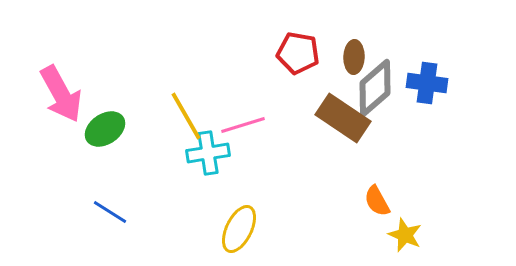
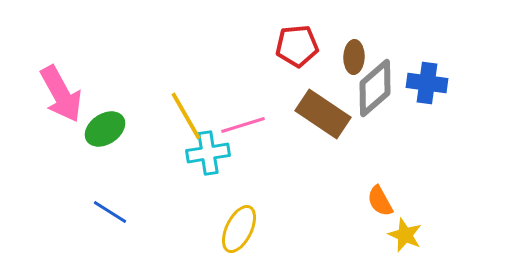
red pentagon: moved 1 px left, 7 px up; rotated 15 degrees counterclockwise
brown rectangle: moved 20 px left, 4 px up
orange semicircle: moved 3 px right
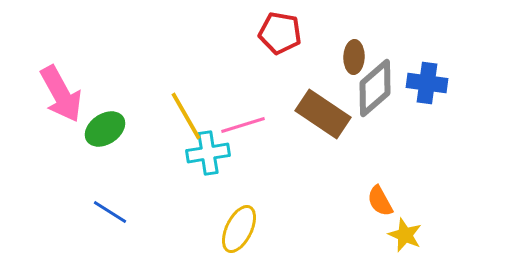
red pentagon: moved 17 px left, 13 px up; rotated 15 degrees clockwise
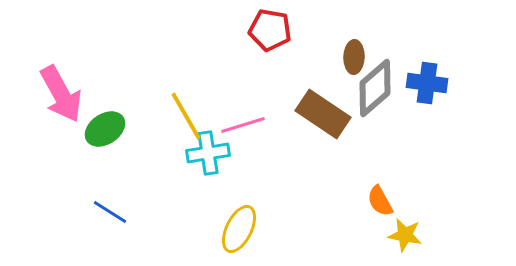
red pentagon: moved 10 px left, 3 px up
yellow star: rotated 12 degrees counterclockwise
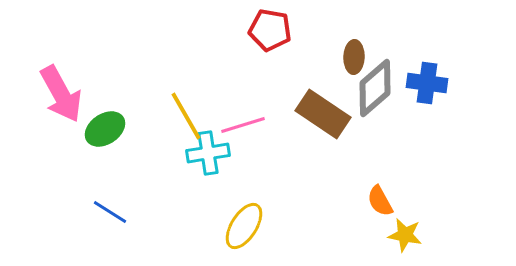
yellow ellipse: moved 5 px right, 3 px up; rotated 6 degrees clockwise
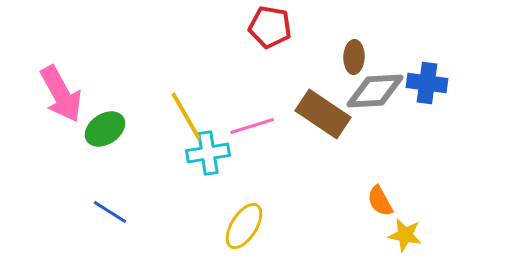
red pentagon: moved 3 px up
gray diamond: moved 3 px down; rotated 38 degrees clockwise
pink line: moved 9 px right, 1 px down
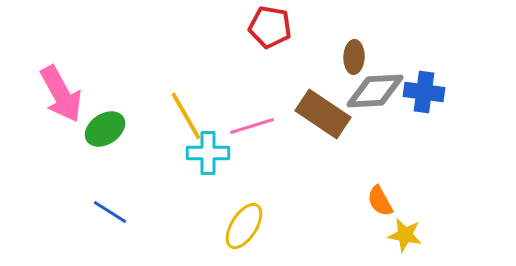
blue cross: moved 3 px left, 9 px down
cyan cross: rotated 9 degrees clockwise
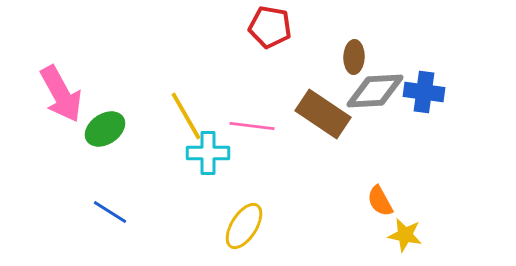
pink line: rotated 24 degrees clockwise
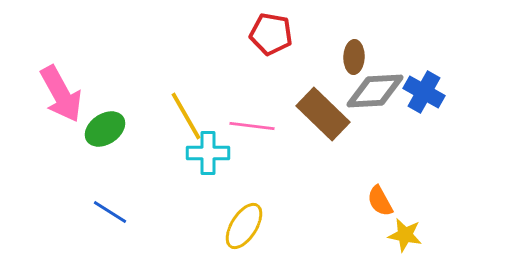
red pentagon: moved 1 px right, 7 px down
blue cross: rotated 21 degrees clockwise
brown rectangle: rotated 10 degrees clockwise
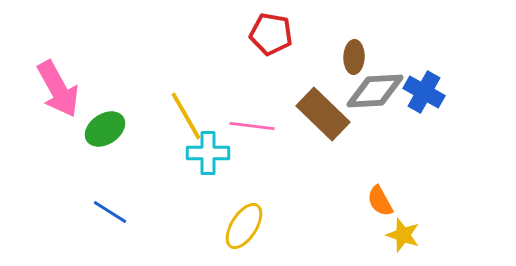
pink arrow: moved 3 px left, 5 px up
yellow star: moved 2 px left; rotated 8 degrees clockwise
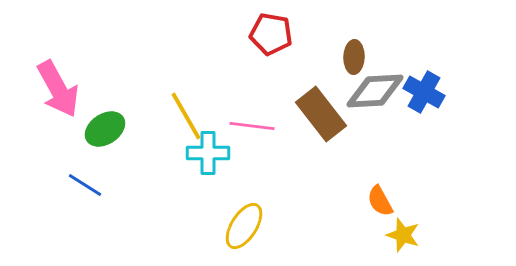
brown rectangle: moved 2 px left; rotated 8 degrees clockwise
blue line: moved 25 px left, 27 px up
